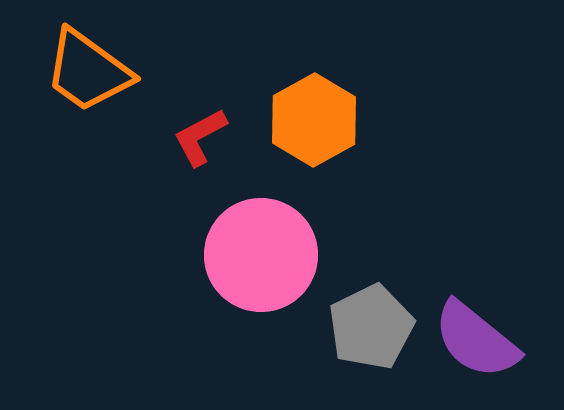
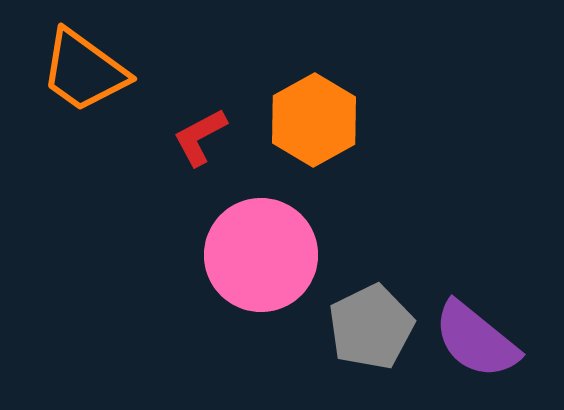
orange trapezoid: moved 4 px left
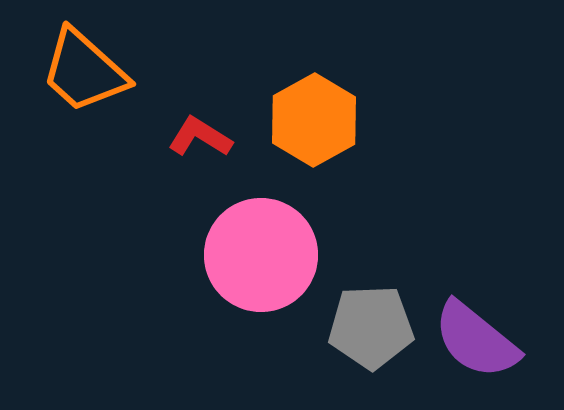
orange trapezoid: rotated 6 degrees clockwise
red L-shape: rotated 60 degrees clockwise
gray pentagon: rotated 24 degrees clockwise
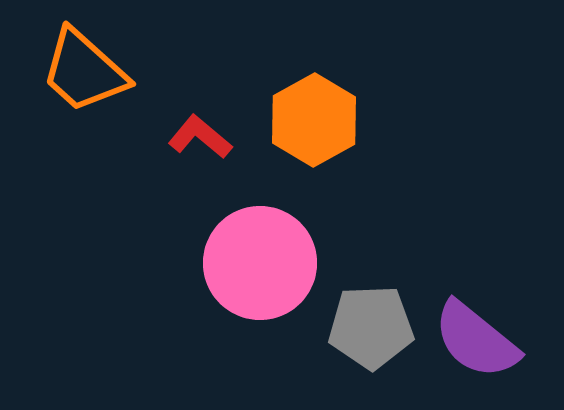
red L-shape: rotated 8 degrees clockwise
pink circle: moved 1 px left, 8 px down
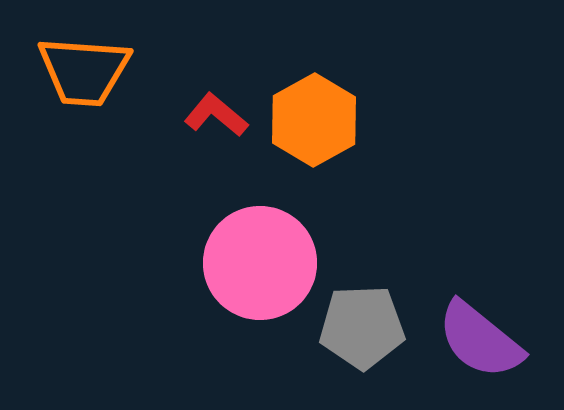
orange trapezoid: rotated 38 degrees counterclockwise
red L-shape: moved 16 px right, 22 px up
gray pentagon: moved 9 px left
purple semicircle: moved 4 px right
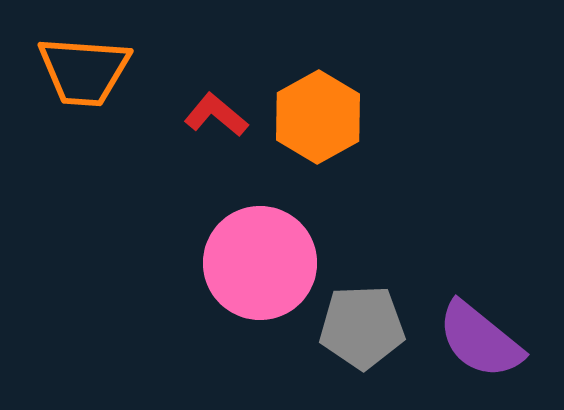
orange hexagon: moved 4 px right, 3 px up
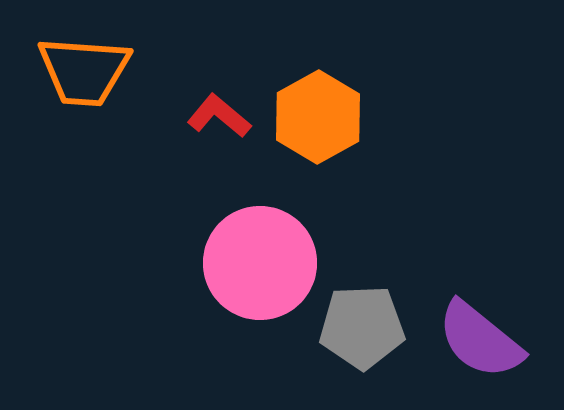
red L-shape: moved 3 px right, 1 px down
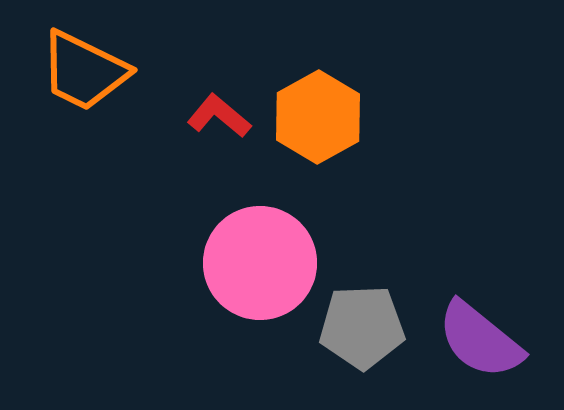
orange trapezoid: rotated 22 degrees clockwise
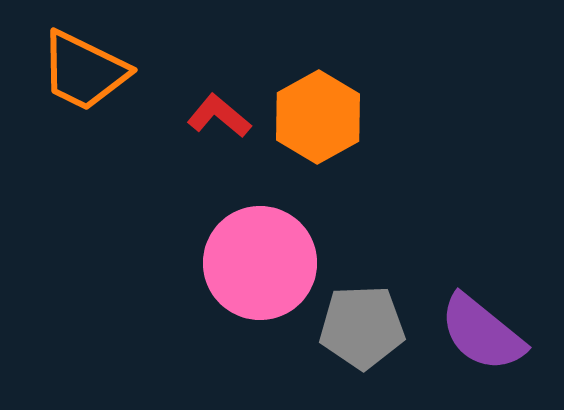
purple semicircle: moved 2 px right, 7 px up
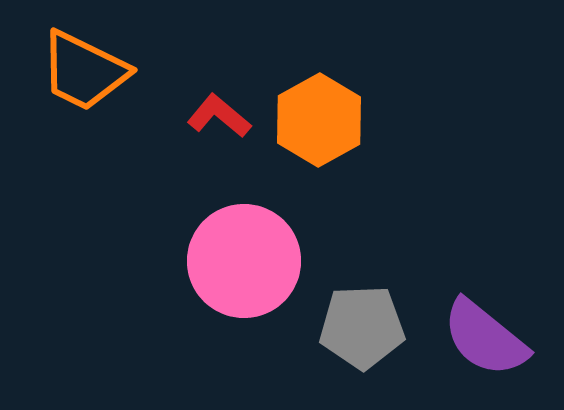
orange hexagon: moved 1 px right, 3 px down
pink circle: moved 16 px left, 2 px up
purple semicircle: moved 3 px right, 5 px down
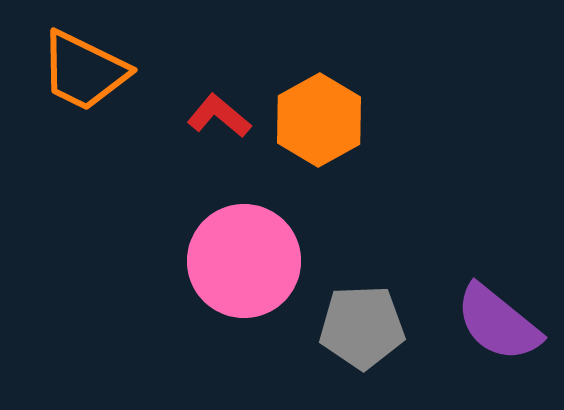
purple semicircle: moved 13 px right, 15 px up
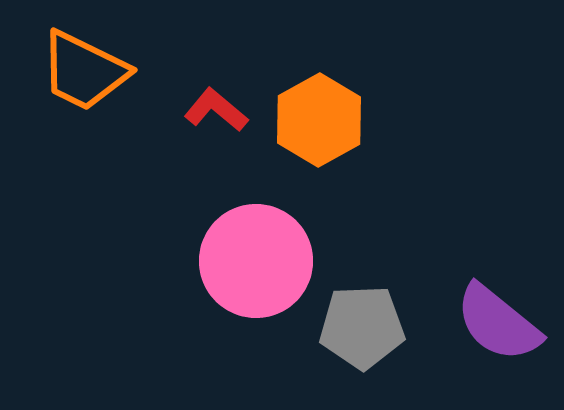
red L-shape: moved 3 px left, 6 px up
pink circle: moved 12 px right
